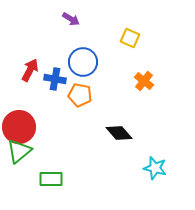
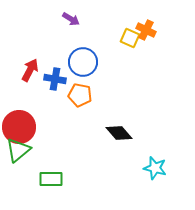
orange cross: moved 2 px right, 51 px up; rotated 12 degrees counterclockwise
green triangle: moved 1 px left, 1 px up
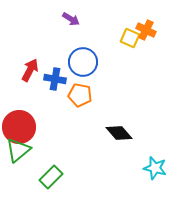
green rectangle: moved 2 px up; rotated 45 degrees counterclockwise
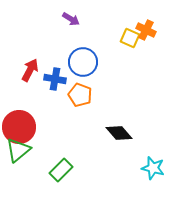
orange pentagon: rotated 10 degrees clockwise
cyan star: moved 2 px left
green rectangle: moved 10 px right, 7 px up
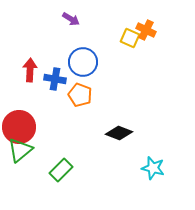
red arrow: rotated 25 degrees counterclockwise
black diamond: rotated 28 degrees counterclockwise
green triangle: moved 2 px right
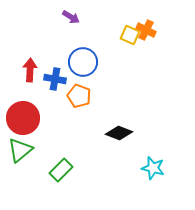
purple arrow: moved 2 px up
yellow square: moved 3 px up
orange pentagon: moved 1 px left, 1 px down
red circle: moved 4 px right, 9 px up
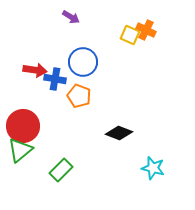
red arrow: moved 5 px right; rotated 95 degrees clockwise
red circle: moved 8 px down
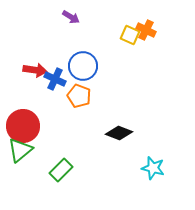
blue circle: moved 4 px down
blue cross: rotated 15 degrees clockwise
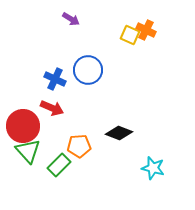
purple arrow: moved 2 px down
blue circle: moved 5 px right, 4 px down
red arrow: moved 17 px right, 38 px down; rotated 15 degrees clockwise
orange pentagon: moved 50 px down; rotated 25 degrees counterclockwise
green triangle: moved 8 px right, 1 px down; rotated 32 degrees counterclockwise
green rectangle: moved 2 px left, 5 px up
